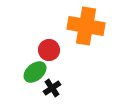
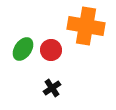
red circle: moved 2 px right
green ellipse: moved 12 px left, 23 px up; rotated 15 degrees counterclockwise
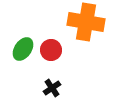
orange cross: moved 4 px up
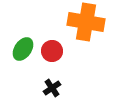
red circle: moved 1 px right, 1 px down
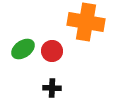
green ellipse: rotated 20 degrees clockwise
black cross: rotated 36 degrees clockwise
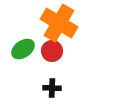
orange cross: moved 27 px left, 1 px down; rotated 21 degrees clockwise
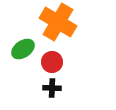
orange cross: moved 1 px left, 1 px up
red circle: moved 11 px down
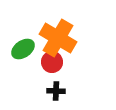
orange cross: moved 16 px down
black cross: moved 4 px right, 3 px down
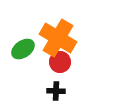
red circle: moved 8 px right
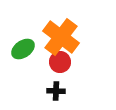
orange cross: moved 3 px right, 1 px up; rotated 6 degrees clockwise
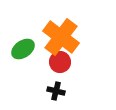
black cross: rotated 12 degrees clockwise
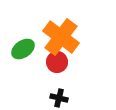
red circle: moved 3 px left
black cross: moved 3 px right, 7 px down
